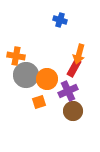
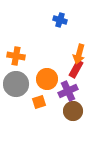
red rectangle: moved 2 px right, 1 px down
gray circle: moved 10 px left, 9 px down
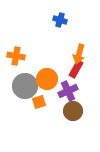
gray circle: moved 9 px right, 2 px down
